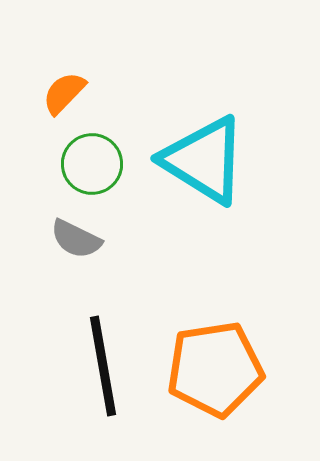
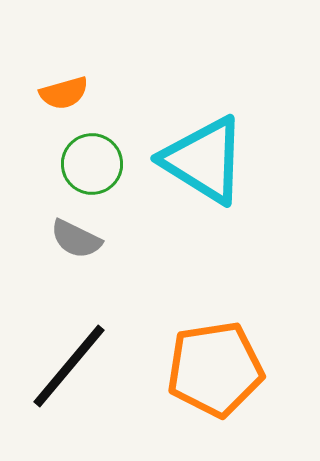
orange semicircle: rotated 150 degrees counterclockwise
black line: moved 34 px left; rotated 50 degrees clockwise
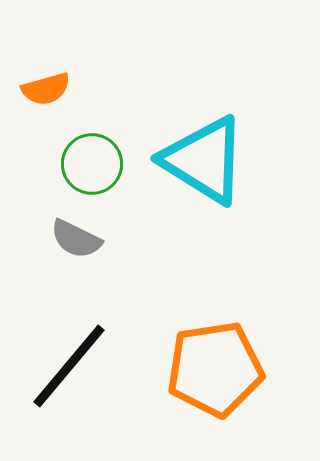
orange semicircle: moved 18 px left, 4 px up
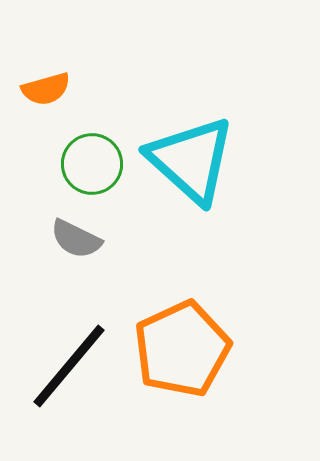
cyan triangle: moved 13 px left; rotated 10 degrees clockwise
orange pentagon: moved 33 px left, 20 px up; rotated 16 degrees counterclockwise
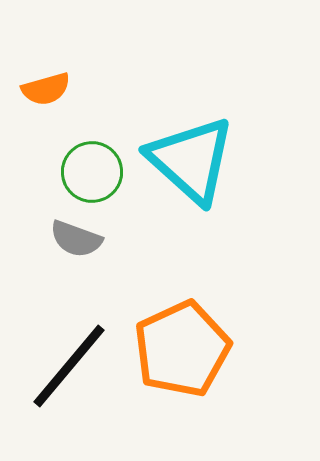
green circle: moved 8 px down
gray semicircle: rotated 6 degrees counterclockwise
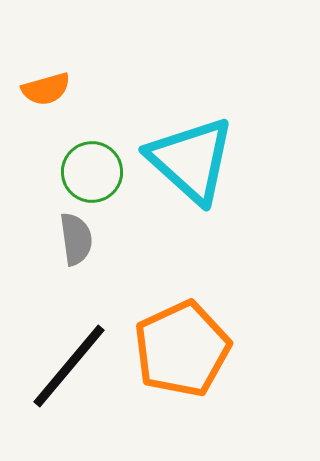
gray semicircle: rotated 118 degrees counterclockwise
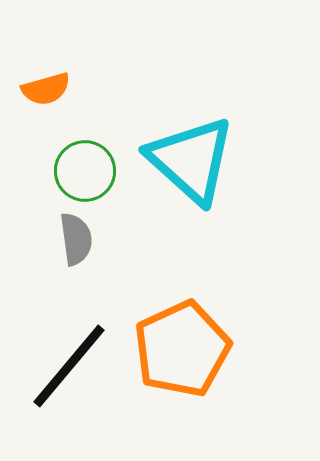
green circle: moved 7 px left, 1 px up
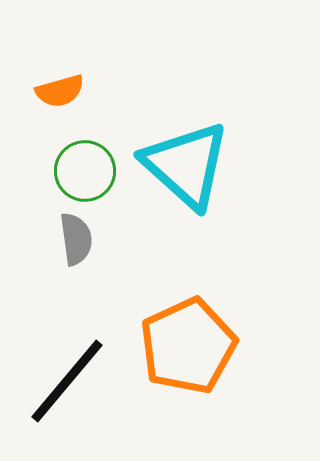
orange semicircle: moved 14 px right, 2 px down
cyan triangle: moved 5 px left, 5 px down
orange pentagon: moved 6 px right, 3 px up
black line: moved 2 px left, 15 px down
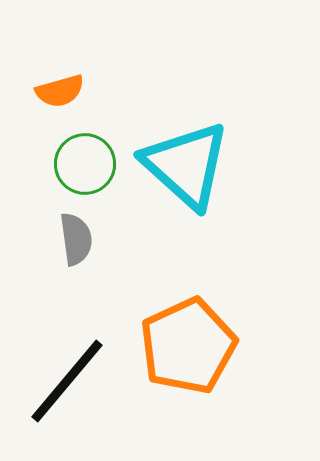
green circle: moved 7 px up
